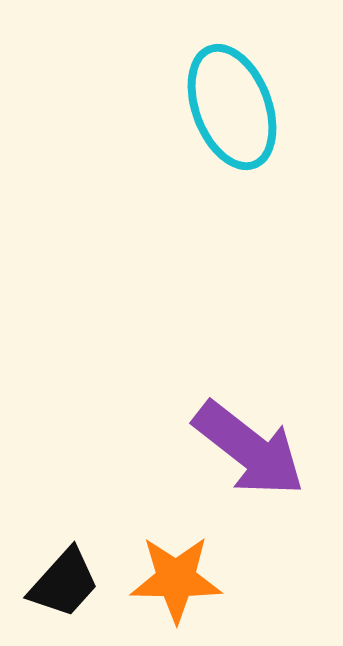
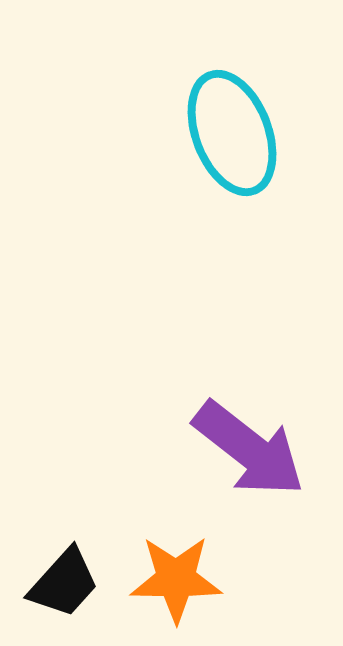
cyan ellipse: moved 26 px down
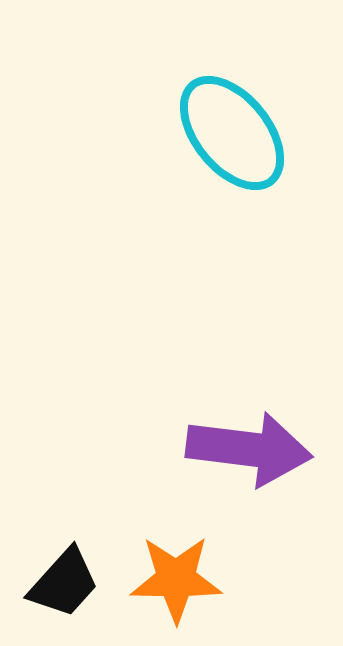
cyan ellipse: rotated 18 degrees counterclockwise
purple arrow: rotated 31 degrees counterclockwise
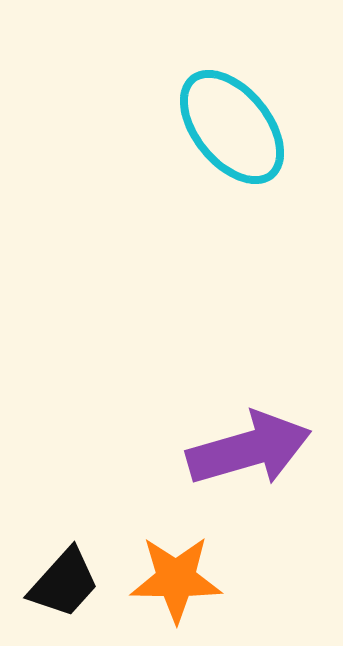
cyan ellipse: moved 6 px up
purple arrow: rotated 23 degrees counterclockwise
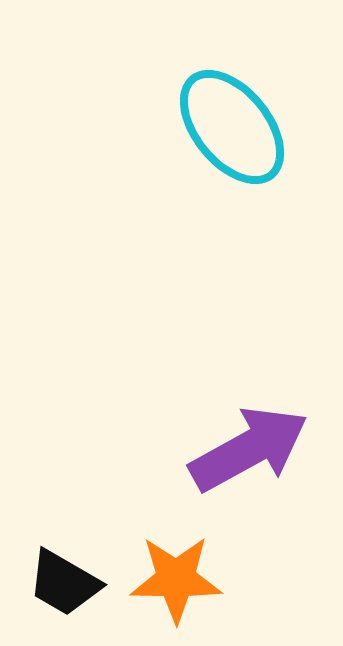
purple arrow: rotated 13 degrees counterclockwise
black trapezoid: rotated 78 degrees clockwise
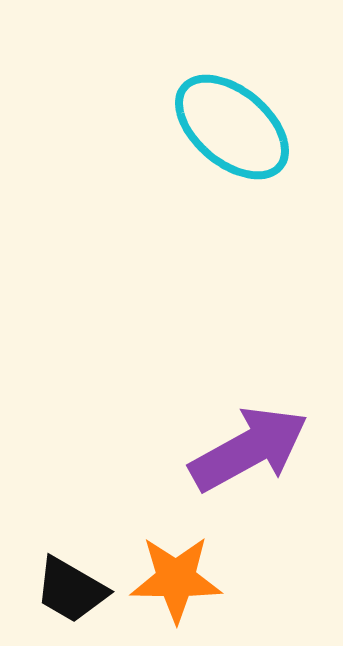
cyan ellipse: rotated 11 degrees counterclockwise
black trapezoid: moved 7 px right, 7 px down
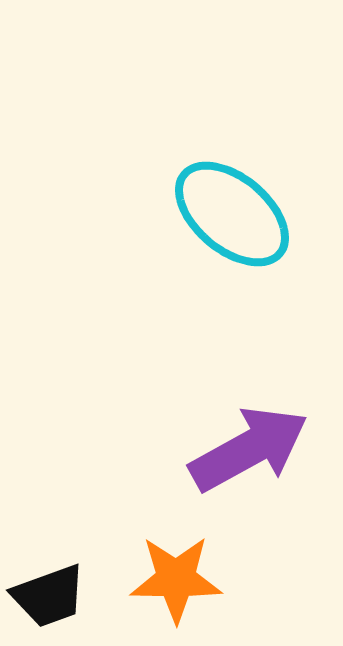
cyan ellipse: moved 87 px down
black trapezoid: moved 22 px left, 6 px down; rotated 50 degrees counterclockwise
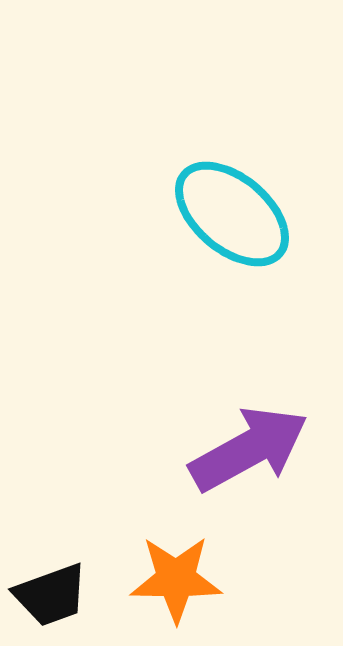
black trapezoid: moved 2 px right, 1 px up
